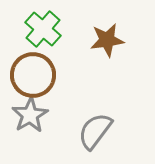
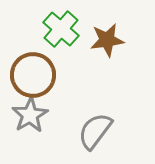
green cross: moved 18 px right
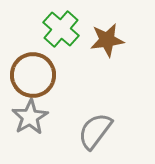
gray star: moved 2 px down
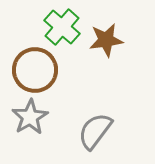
green cross: moved 1 px right, 2 px up
brown star: moved 1 px left
brown circle: moved 2 px right, 5 px up
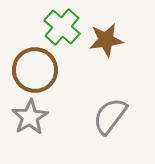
gray semicircle: moved 15 px right, 15 px up
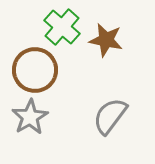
brown star: rotated 20 degrees clockwise
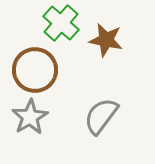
green cross: moved 1 px left, 4 px up
gray semicircle: moved 9 px left
